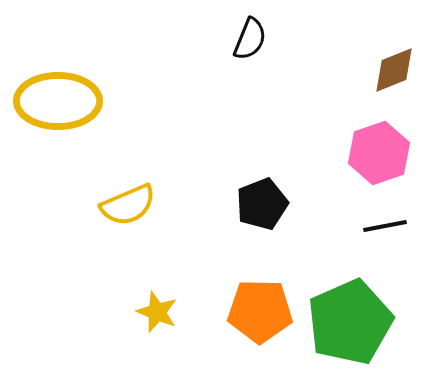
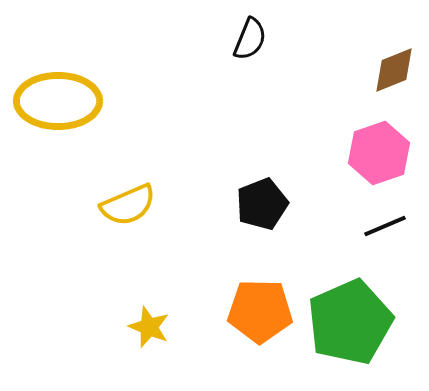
black line: rotated 12 degrees counterclockwise
yellow star: moved 8 px left, 15 px down
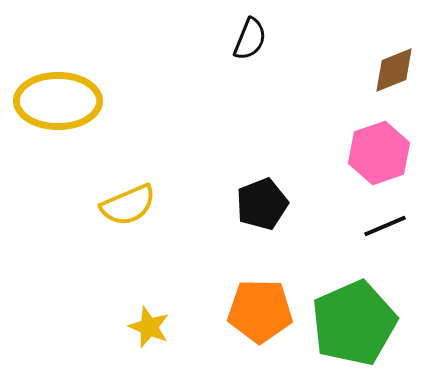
green pentagon: moved 4 px right, 1 px down
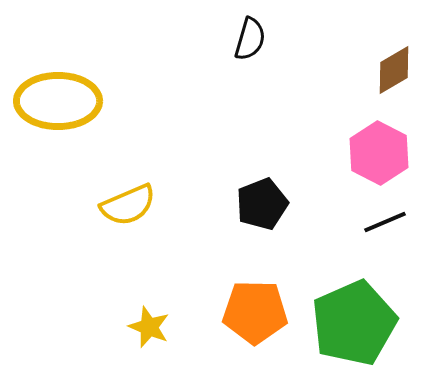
black semicircle: rotated 6 degrees counterclockwise
brown diamond: rotated 9 degrees counterclockwise
pink hexagon: rotated 14 degrees counterclockwise
black line: moved 4 px up
orange pentagon: moved 5 px left, 1 px down
